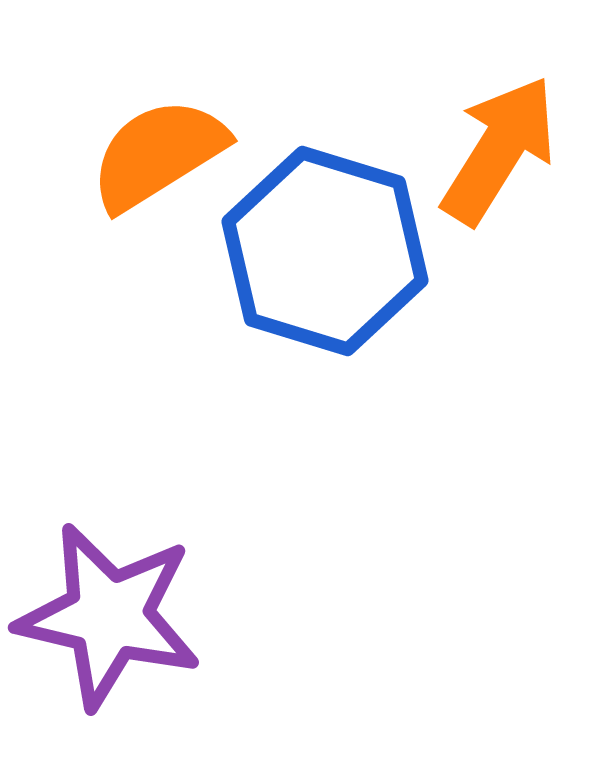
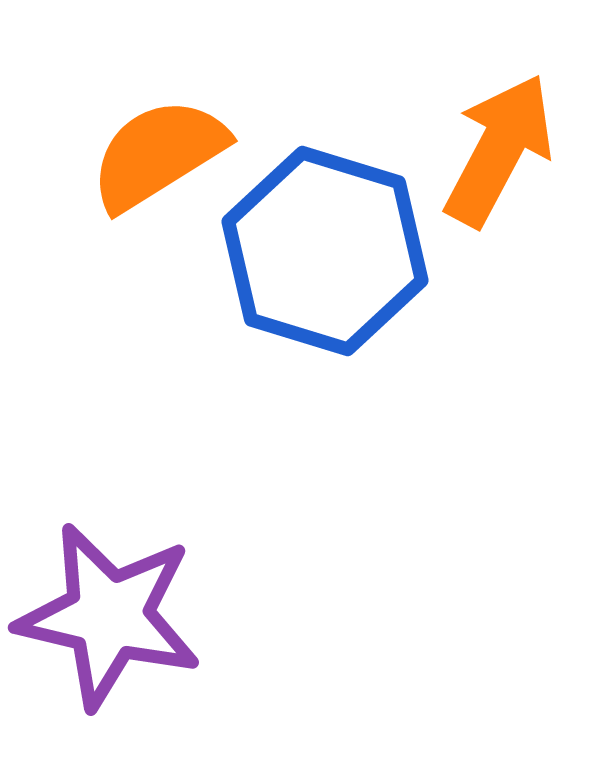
orange arrow: rotated 4 degrees counterclockwise
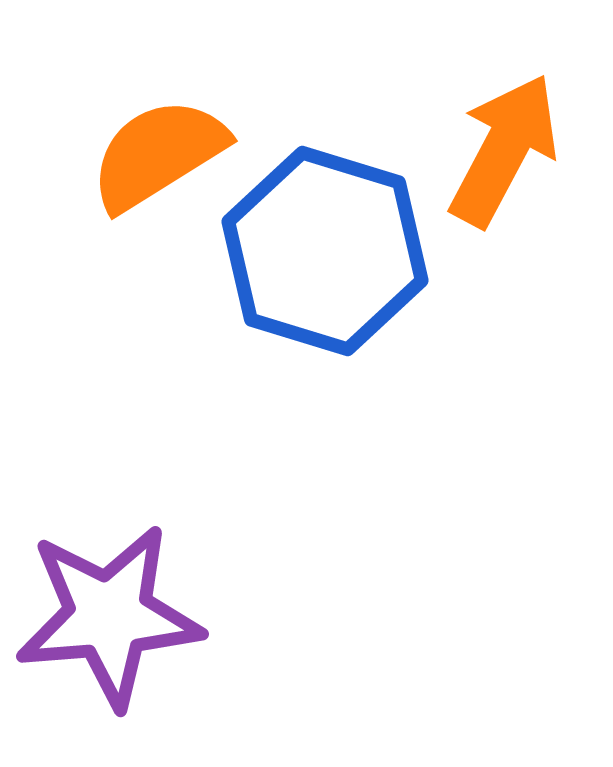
orange arrow: moved 5 px right
purple star: rotated 18 degrees counterclockwise
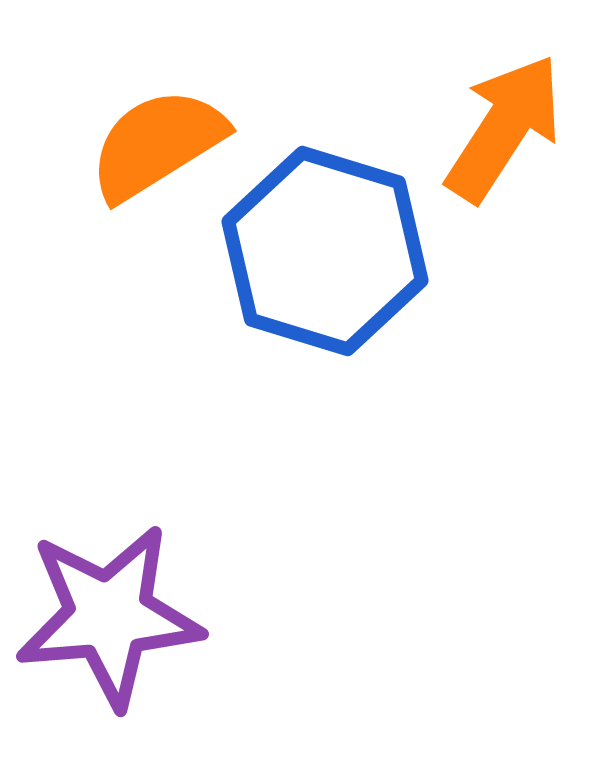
orange arrow: moved 22 px up; rotated 5 degrees clockwise
orange semicircle: moved 1 px left, 10 px up
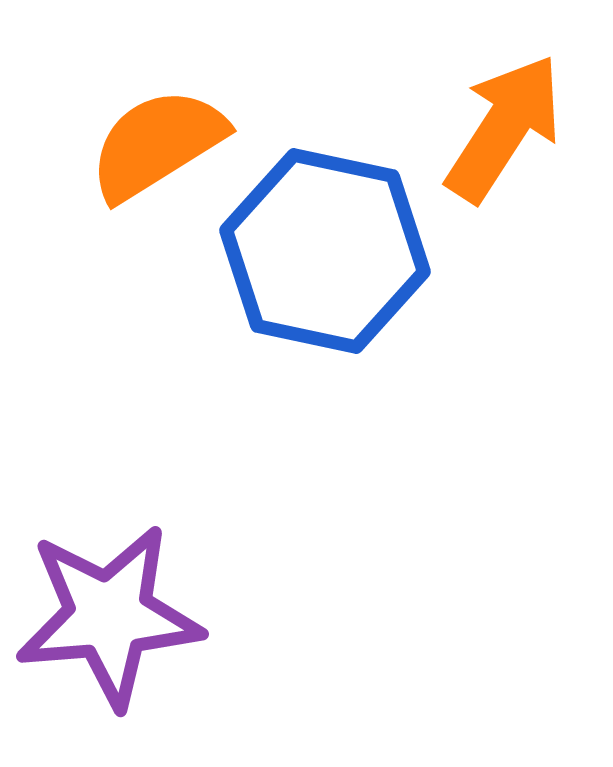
blue hexagon: rotated 5 degrees counterclockwise
